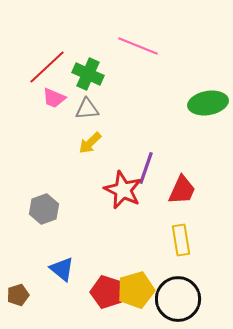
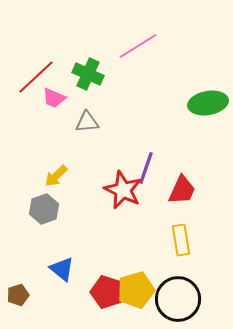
pink line: rotated 54 degrees counterclockwise
red line: moved 11 px left, 10 px down
gray triangle: moved 13 px down
yellow arrow: moved 34 px left, 33 px down
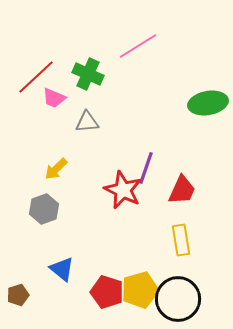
yellow arrow: moved 7 px up
yellow pentagon: moved 4 px right
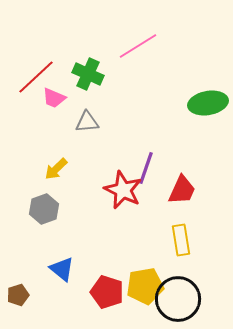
yellow pentagon: moved 5 px right, 4 px up; rotated 6 degrees clockwise
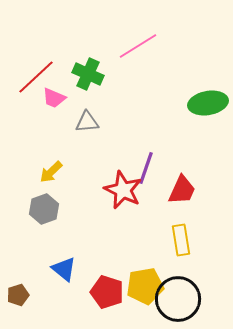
yellow arrow: moved 5 px left, 3 px down
blue triangle: moved 2 px right
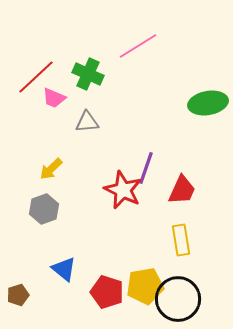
yellow arrow: moved 3 px up
